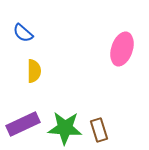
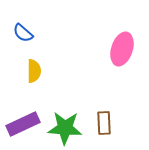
brown rectangle: moved 5 px right, 7 px up; rotated 15 degrees clockwise
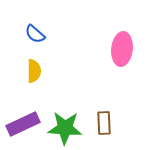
blue semicircle: moved 12 px right, 1 px down
pink ellipse: rotated 12 degrees counterclockwise
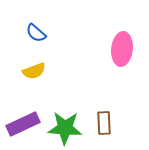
blue semicircle: moved 1 px right, 1 px up
yellow semicircle: rotated 70 degrees clockwise
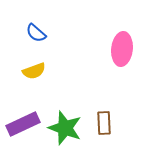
green star: rotated 16 degrees clockwise
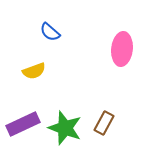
blue semicircle: moved 14 px right, 1 px up
brown rectangle: rotated 30 degrees clockwise
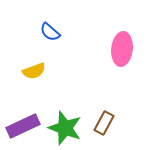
purple rectangle: moved 2 px down
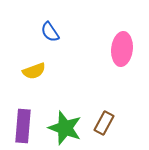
blue semicircle: rotated 15 degrees clockwise
purple rectangle: rotated 60 degrees counterclockwise
